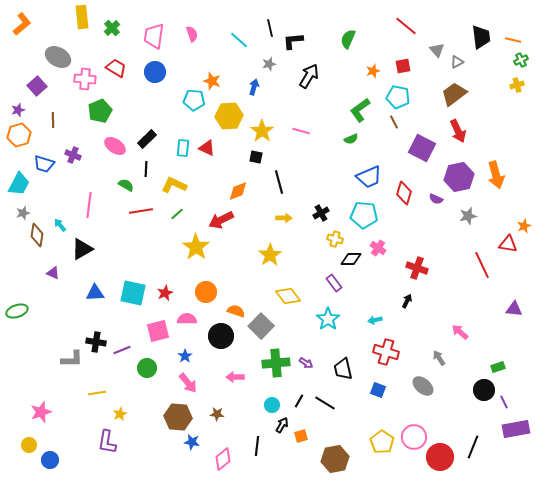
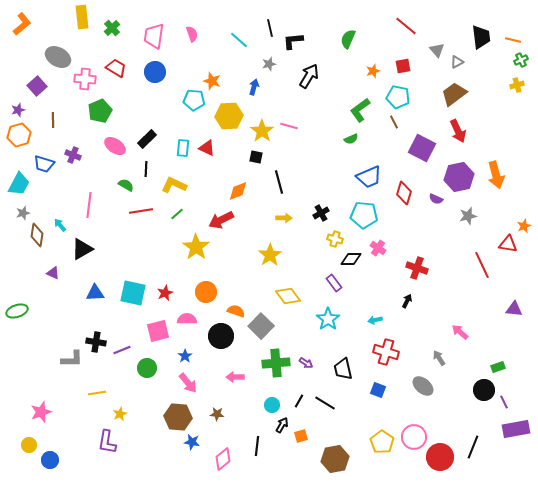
pink line at (301, 131): moved 12 px left, 5 px up
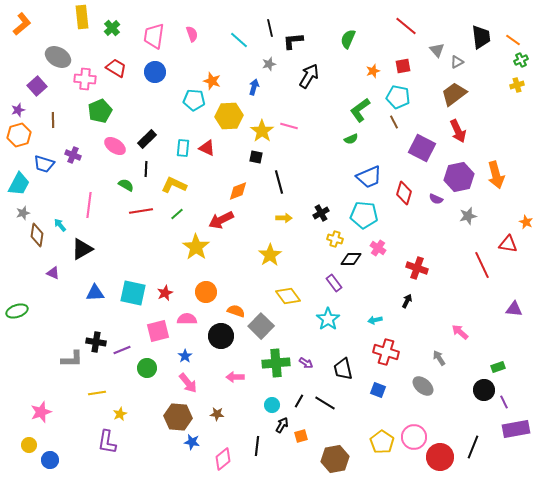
orange line at (513, 40): rotated 21 degrees clockwise
orange star at (524, 226): moved 2 px right, 4 px up; rotated 24 degrees counterclockwise
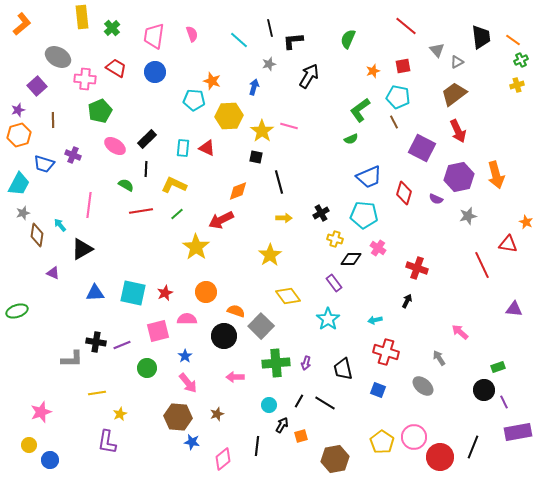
black circle at (221, 336): moved 3 px right
purple line at (122, 350): moved 5 px up
purple arrow at (306, 363): rotated 72 degrees clockwise
cyan circle at (272, 405): moved 3 px left
brown star at (217, 414): rotated 24 degrees counterclockwise
purple rectangle at (516, 429): moved 2 px right, 3 px down
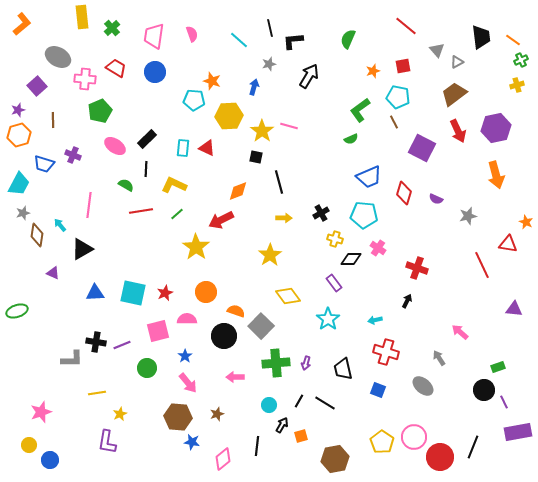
purple hexagon at (459, 177): moved 37 px right, 49 px up
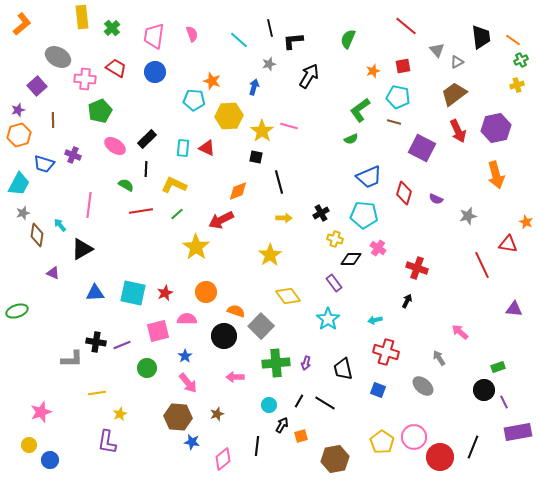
brown line at (394, 122): rotated 48 degrees counterclockwise
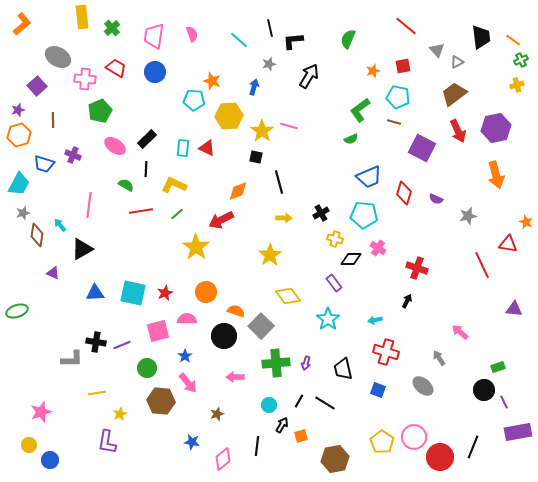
brown hexagon at (178, 417): moved 17 px left, 16 px up
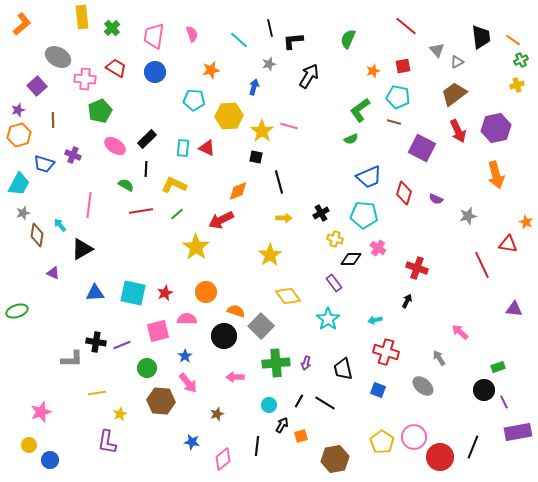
orange star at (212, 81): moved 1 px left, 11 px up; rotated 30 degrees counterclockwise
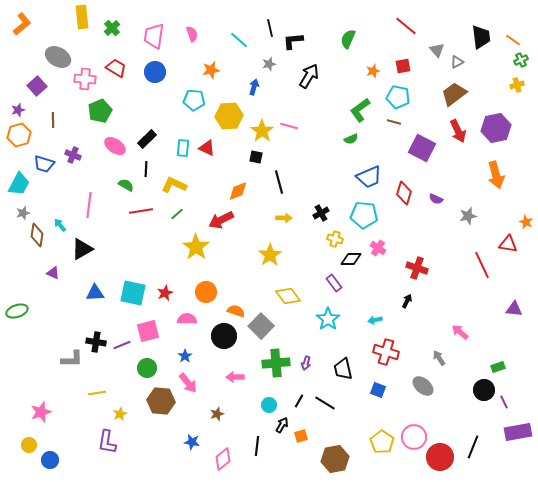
pink square at (158, 331): moved 10 px left
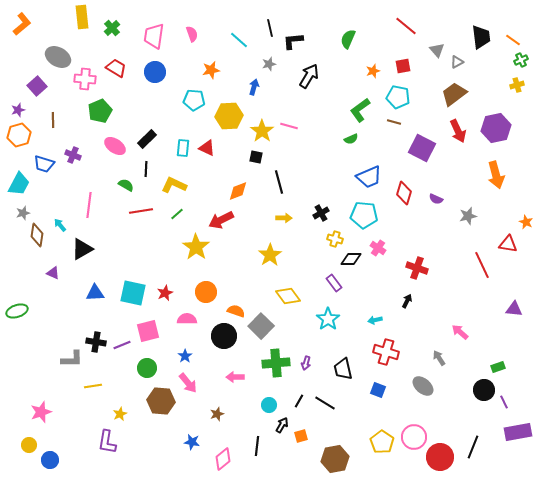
yellow line at (97, 393): moved 4 px left, 7 px up
